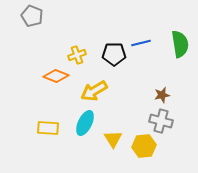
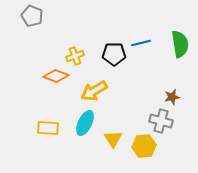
yellow cross: moved 2 px left, 1 px down
brown star: moved 10 px right, 2 px down
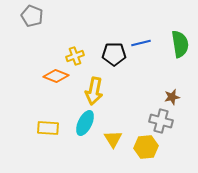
yellow arrow: rotated 48 degrees counterclockwise
yellow hexagon: moved 2 px right, 1 px down
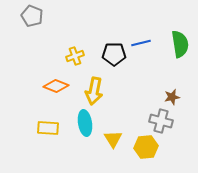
orange diamond: moved 10 px down
cyan ellipse: rotated 35 degrees counterclockwise
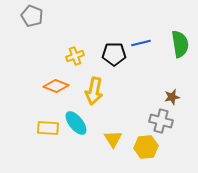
cyan ellipse: moved 9 px left; rotated 30 degrees counterclockwise
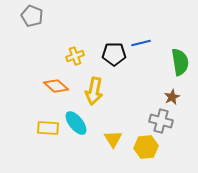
green semicircle: moved 18 px down
orange diamond: rotated 20 degrees clockwise
brown star: rotated 14 degrees counterclockwise
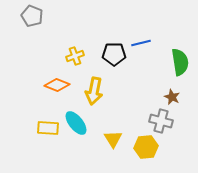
orange diamond: moved 1 px right, 1 px up; rotated 20 degrees counterclockwise
brown star: rotated 21 degrees counterclockwise
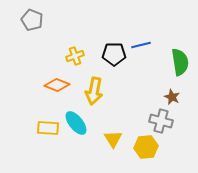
gray pentagon: moved 4 px down
blue line: moved 2 px down
